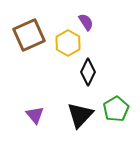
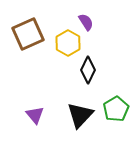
brown square: moved 1 px left, 1 px up
black diamond: moved 2 px up
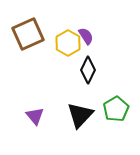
purple semicircle: moved 14 px down
purple triangle: moved 1 px down
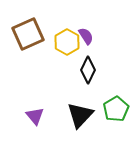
yellow hexagon: moved 1 px left, 1 px up
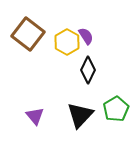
brown square: rotated 28 degrees counterclockwise
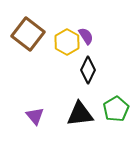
black triangle: moved 1 px up; rotated 40 degrees clockwise
